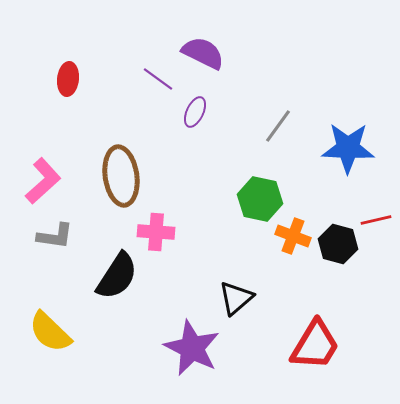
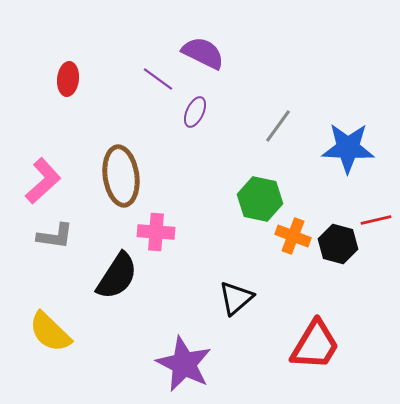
purple star: moved 8 px left, 16 px down
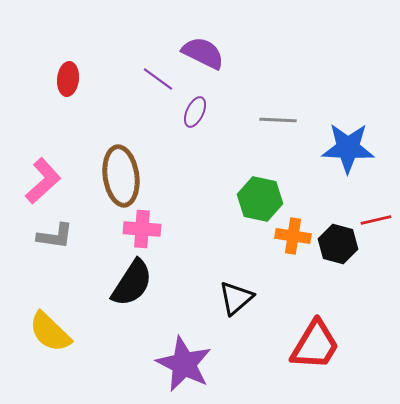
gray line: moved 6 px up; rotated 57 degrees clockwise
pink cross: moved 14 px left, 3 px up
orange cross: rotated 12 degrees counterclockwise
black semicircle: moved 15 px right, 7 px down
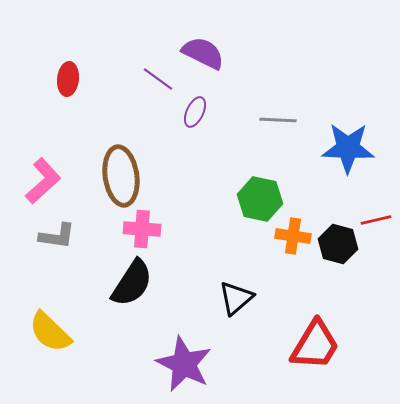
gray L-shape: moved 2 px right
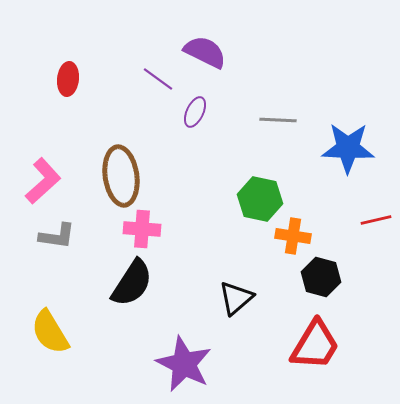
purple semicircle: moved 2 px right, 1 px up
black hexagon: moved 17 px left, 33 px down
yellow semicircle: rotated 15 degrees clockwise
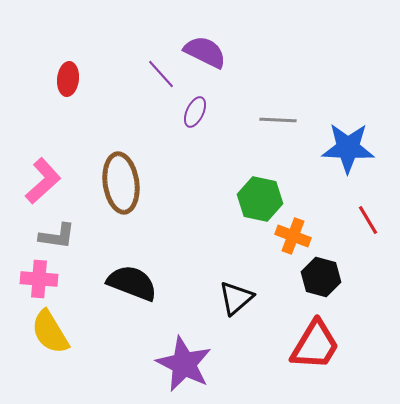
purple line: moved 3 px right, 5 px up; rotated 12 degrees clockwise
brown ellipse: moved 7 px down
red line: moved 8 px left; rotated 72 degrees clockwise
pink cross: moved 103 px left, 50 px down
orange cross: rotated 12 degrees clockwise
black semicircle: rotated 102 degrees counterclockwise
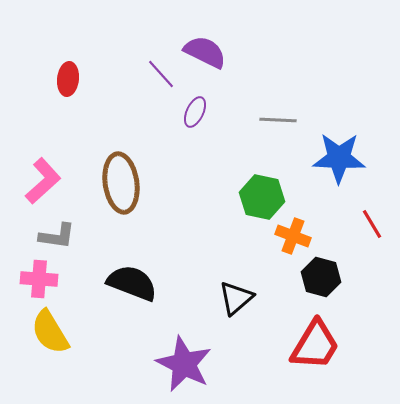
blue star: moved 9 px left, 10 px down
green hexagon: moved 2 px right, 2 px up
red line: moved 4 px right, 4 px down
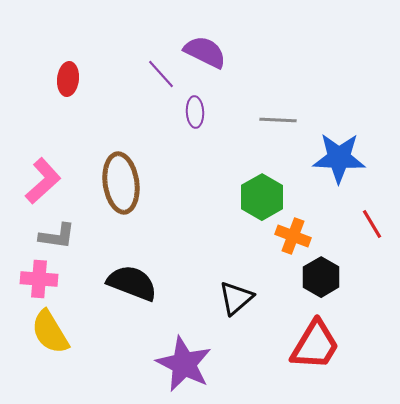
purple ellipse: rotated 28 degrees counterclockwise
green hexagon: rotated 18 degrees clockwise
black hexagon: rotated 15 degrees clockwise
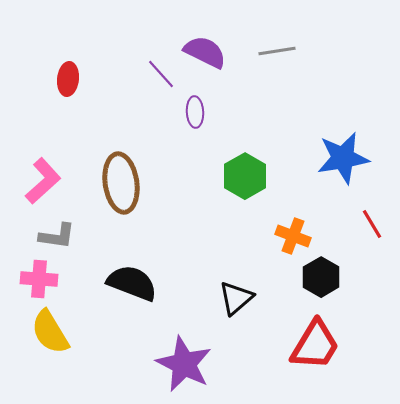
gray line: moved 1 px left, 69 px up; rotated 12 degrees counterclockwise
blue star: moved 4 px right; rotated 12 degrees counterclockwise
green hexagon: moved 17 px left, 21 px up
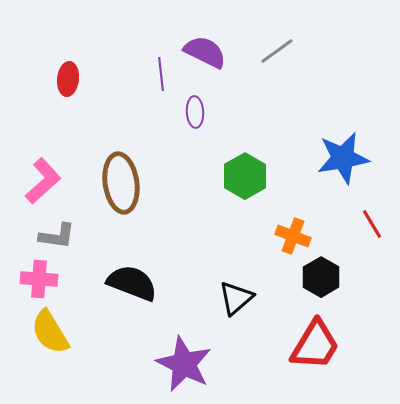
gray line: rotated 27 degrees counterclockwise
purple line: rotated 36 degrees clockwise
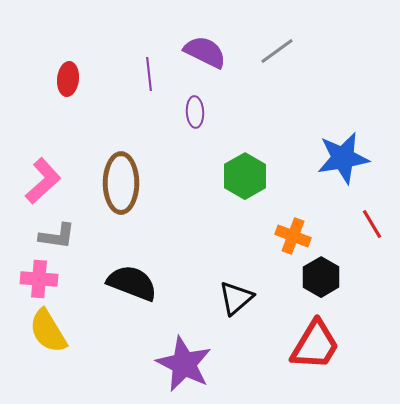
purple line: moved 12 px left
brown ellipse: rotated 8 degrees clockwise
yellow semicircle: moved 2 px left, 1 px up
